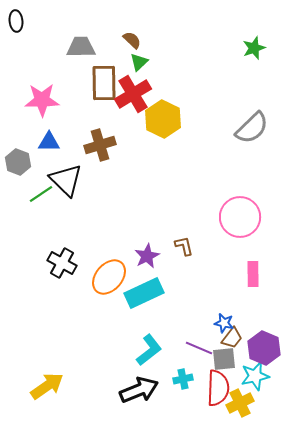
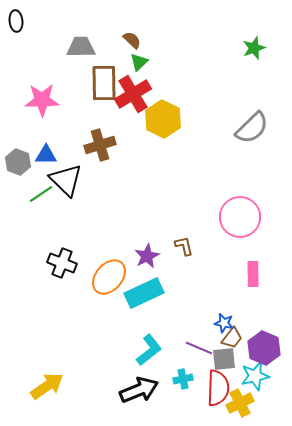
blue triangle: moved 3 px left, 13 px down
black cross: rotated 8 degrees counterclockwise
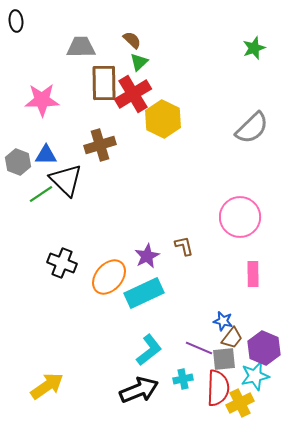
blue star: moved 1 px left, 2 px up
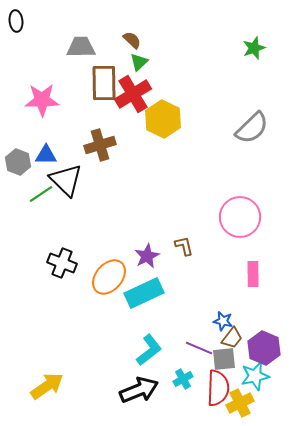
cyan cross: rotated 18 degrees counterclockwise
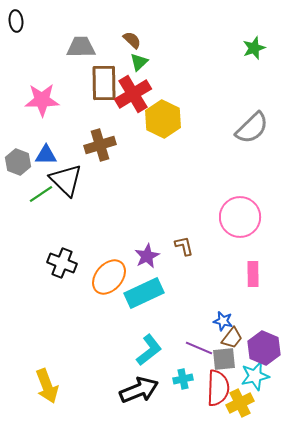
cyan cross: rotated 18 degrees clockwise
yellow arrow: rotated 104 degrees clockwise
